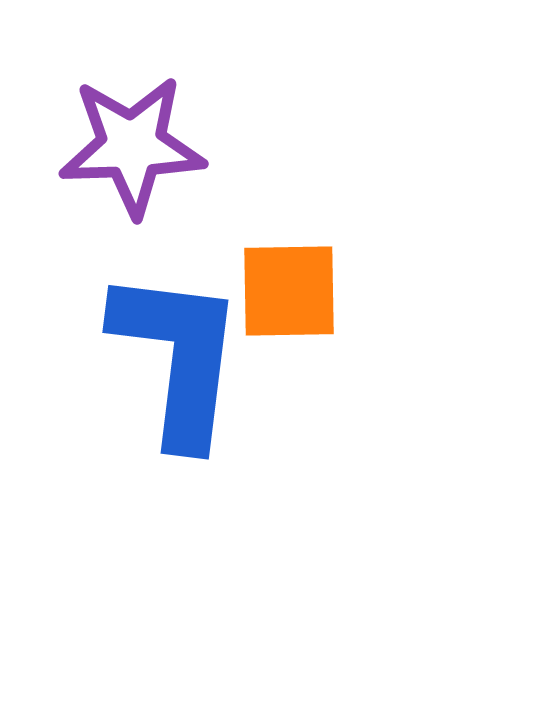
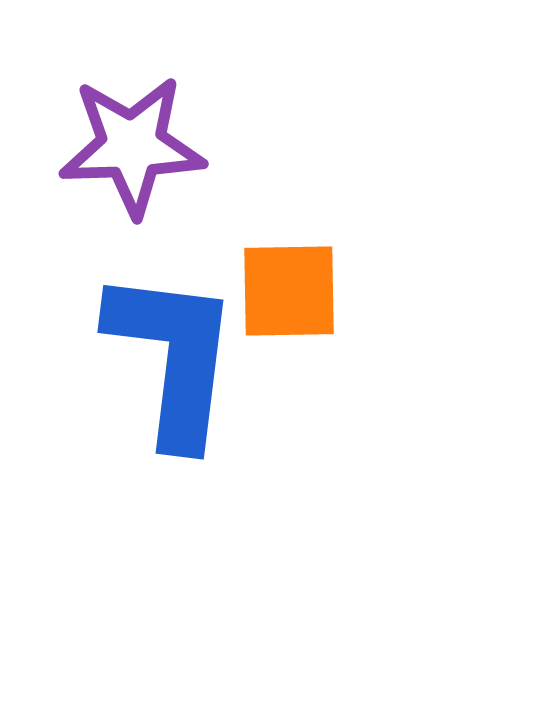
blue L-shape: moved 5 px left
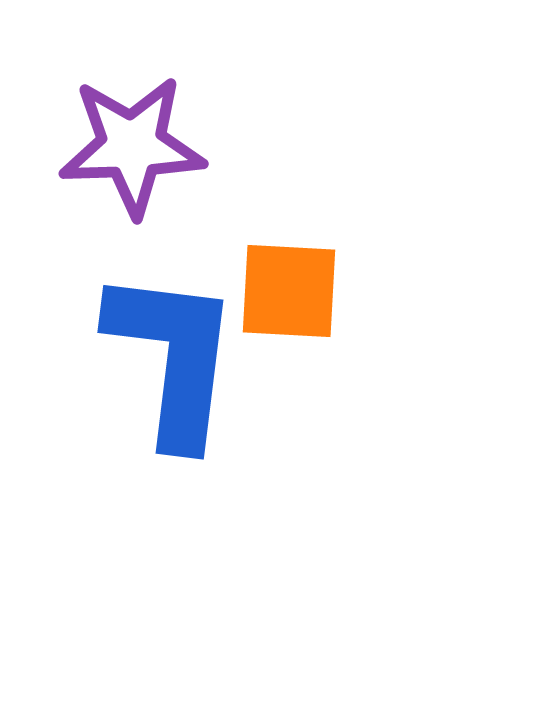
orange square: rotated 4 degrees clockwise
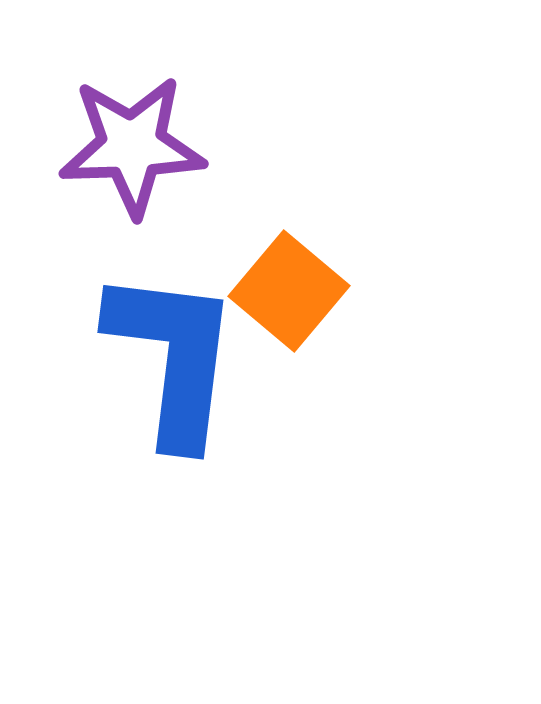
orange square: rotated 37 degrees clockwise
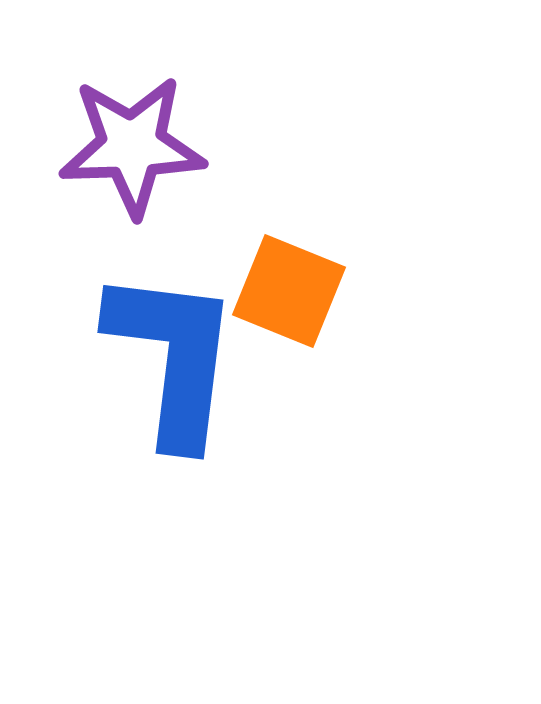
orange square: rotated 18 degrees counterclockwise
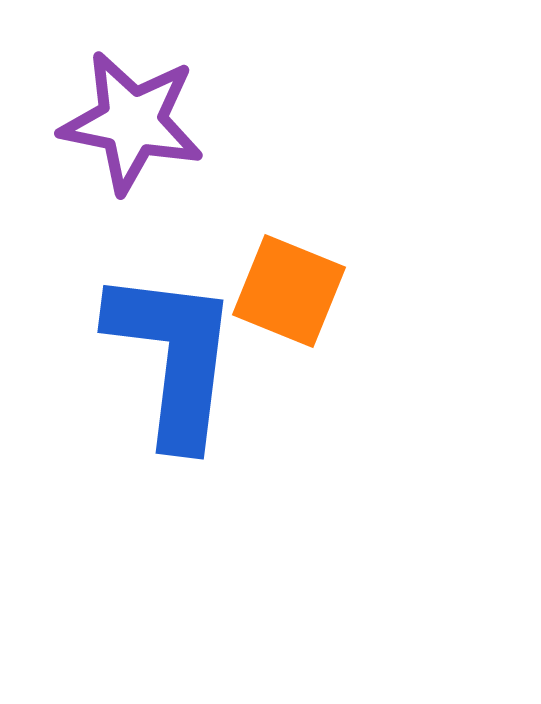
purple star: moved 24 px up; rotated 13 degrees clockwise
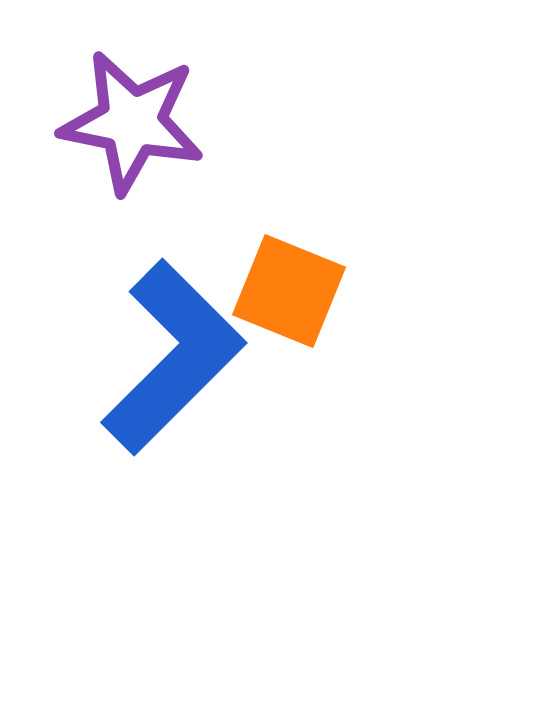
blue L-shape: rotated 38 degrees clockwise
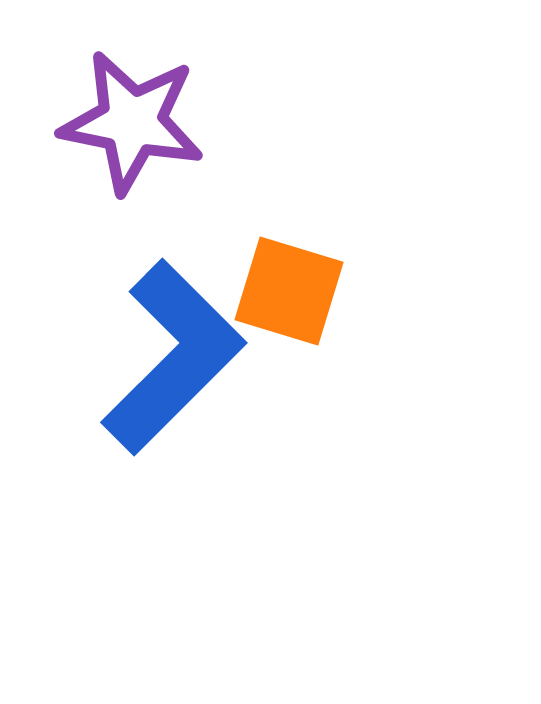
orange square: rotated 5 degrees counterclockwise
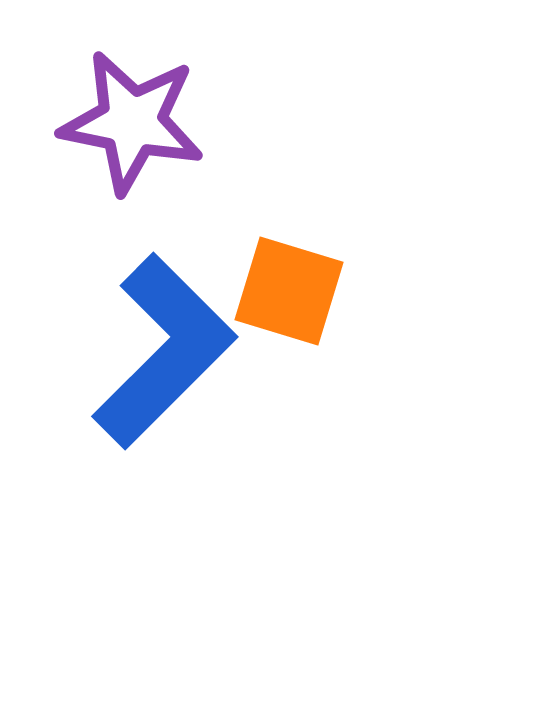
blue L-shape: moved 9 px left, 6 px up
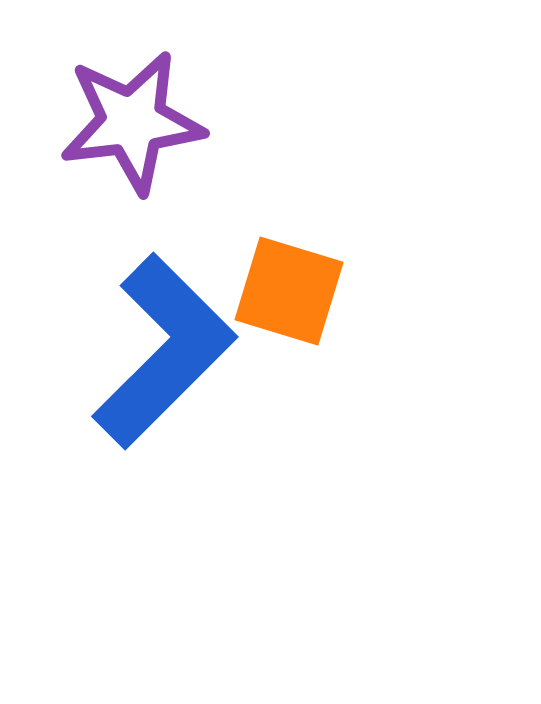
purple star: rotated 18 degrees counterclockwise
